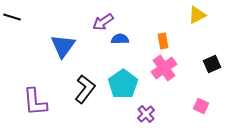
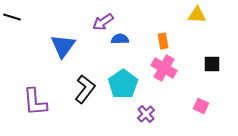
yellow triangle: rotated 30 degrees clockwise
black square: rotated 24 degrees clockwise
pink cross: rotated 25 degrees counterclockwise
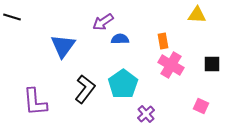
pink cross: moved 7 px right, 3 px up
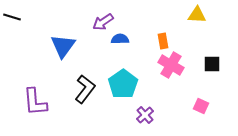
purple cross: moved 1 px left, 1 px down
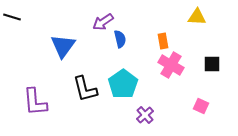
yellow triangle: moved 2 px down
blue semicircle: rotated 78 degrees clockwise
black L-shape: rotated 128 degrees clockwise
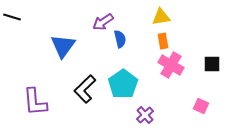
yellow triangle: moved 36 px left; rotated 12 degrees counterclockwise
black L-shape: rotated 60 degrees clockwise
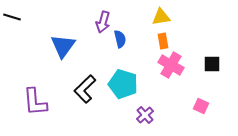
purple arrow: rotated 40 degrees counterclockwise
cyan pentagon: rotated 20 degrees counterclockwise
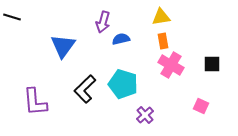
blue semicircle: moved 1 px right; rotated 90 degrees counterclockwise
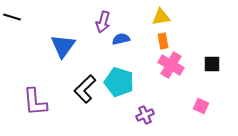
cyan pentagon: moved 4 px left, 2 px up
purple cross: rotated 18 degrees clockwise
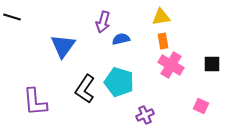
black L-shape: rotated 12 degrees counterclockwise
